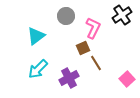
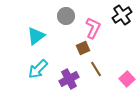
brown line: moved 6 px down
purple cross: moved 1 px down
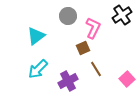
gray circle: moved 2 px right
purple cross: moved 1 px left, 2 px down
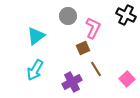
black cross: moved 4 px right; rotated 30 degrees counterclockwise
cyan arrow: moved 3 px left, 1 px down; rotated 15 degrees counterclockwise
purple cross: moved 4 px right, 1 px down
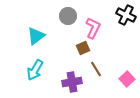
purple cross: rotated 18 degrees clockwise
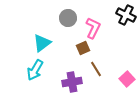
gray circle: moved 2 px down
cyan triangle: moved 6 px right, 7 px down
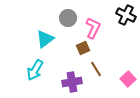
cyan triangle: moved 3 px right, 4 px up
pink square: moved 1 px right
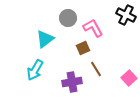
pink L-shape: rotated 55 degrees counterclockwise
pink square: moved 1 px right, 1 px up
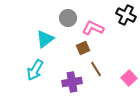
pink L-shape: rotated 35 degrees counterclockwise
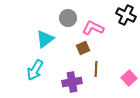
brown line: rotated 35 degrees clockwise
